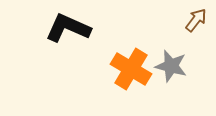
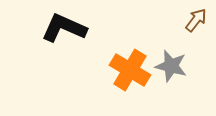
black L-shape: moved 4 px left
orange cross: moved 1 px left, 1 px down
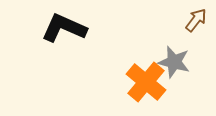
gray star: moved 3 px right, 4 px up
orange cross: moved 16 px right, 12 px down; rotated 9 degrees clockwise
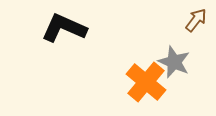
gray star: rotated 8 degrees clockwise
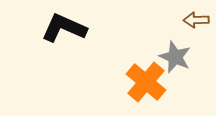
brown arrow: rotated 130 degrees counterclockwise
gray star: moved 1 px right, 5 px up
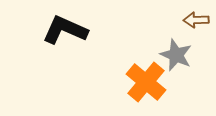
black L-shape: moved 1 px right, 2 px down
gray star: moved 1 px right, 2 px up
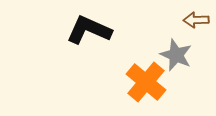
black L-shape: moved 24 px right
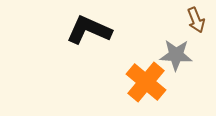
brown arrow: rotated 110 degrees counterclockwise
gray star: rotated 20 degrees counterclockwise
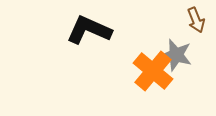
gray star: rotated 12 degrees clockwise
orange cross: moved 7 px right, 11 px up
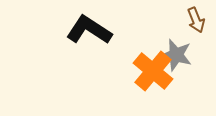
black L-shape: rotated 9 degrees clockwise
